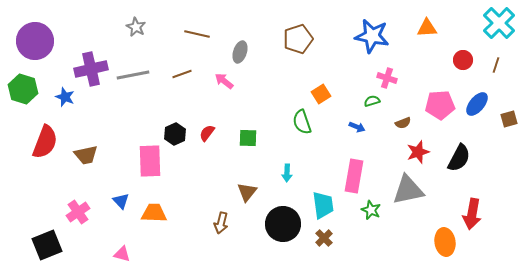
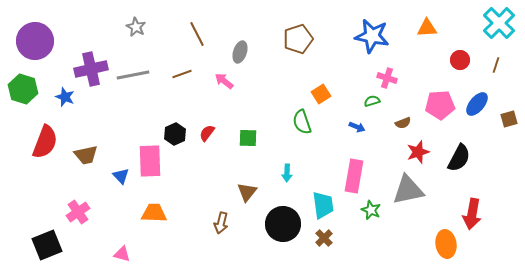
brown line at (197, 34): rotated 50 degrees clockwise
red circle at (463, 60): moved 3 px left
blue triangle at (121, 201): moved 25 px up
orange ellipse at (445, 242): moved 1 px right, 2 px down
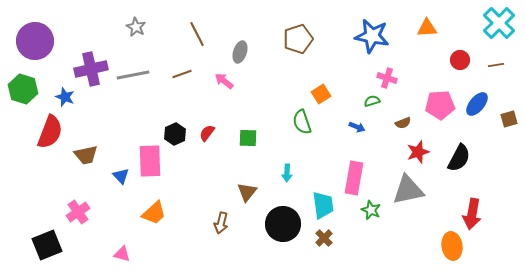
brown line at (496, 65): rotated 63 degrees clockwise
red semicircle at (45, 142): moved 5 px right, 10 px up
pink rectangle at (354, 176): moved 2 px down
orange trapezoid at (154, 213): rotated 136 degrees clockwise
orange ellipse at (446, 244): moved 6 px right, 2 px down
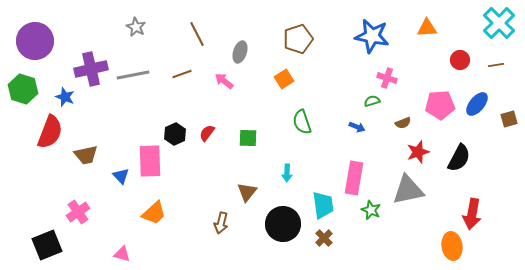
orange square at (321, 94): moved 37 px left, 15 px up
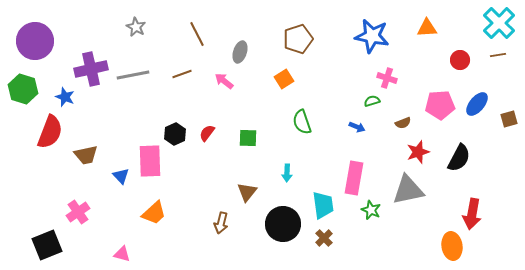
brown line at (496, 65): moved 2 px right, 10 px up
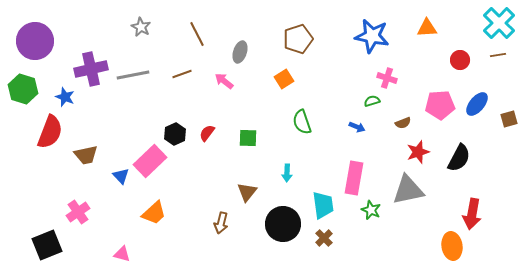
gray star at (136, 27): moved 5 px right
pink rectangle at (150, 161): rotated 48 degrees clockwise
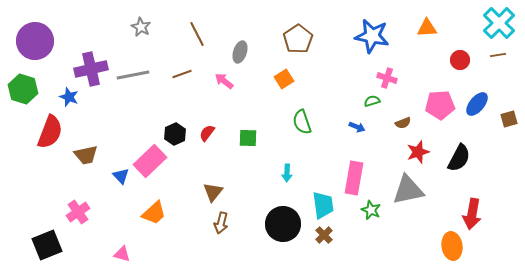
brown pentagon at (298, 39): rotated 16 degrees counterclockwise
blue star at (65, 97): moved 4 px right
brown triangle at (247, 192): moved 34 px left
brown cross at (324, 238): moved 3 px up
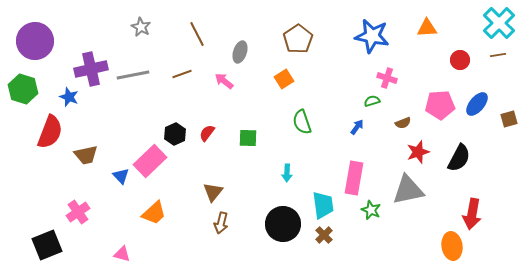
blue arrow at (357, 127): rotated 77 degrees counterclockwise
